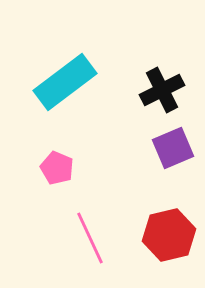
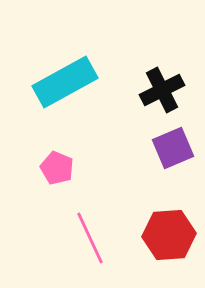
cyan rectangle: rotated 8 degrees clockwise
red hexagon: rotated 9 degrees clockwise
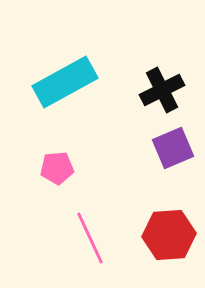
pink pentagon: rotated 28 degrees counterclockwise
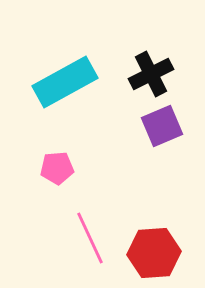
black cross: moved 11 px left, 16 px up
purple square: moved 11 px left, 22 px up
red hexagon: moved 15 px left, 18 px down
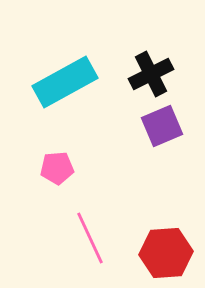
red hexagon: moved 12 px right
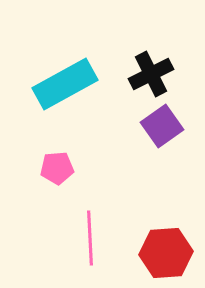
cyan rectangle: moved 2 px down
purple square: rotated 12 degrees counterclockwise
pink line: rotated 22 degrees clockwise
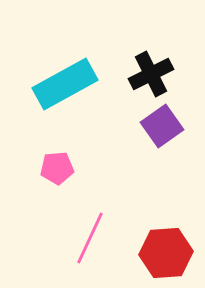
pink line: rotated 28 degrees clockwise
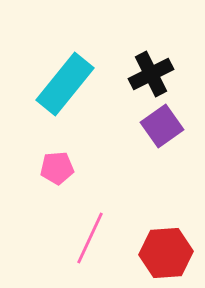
cyan rectangle: rotated 22 degrees counterclockwise
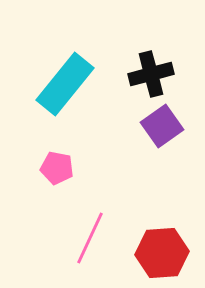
black cross: rotated 12 degrees clockwise
pink pentagon: rotated 16 degrees clockwise
red hexagon: moved 4 px left
